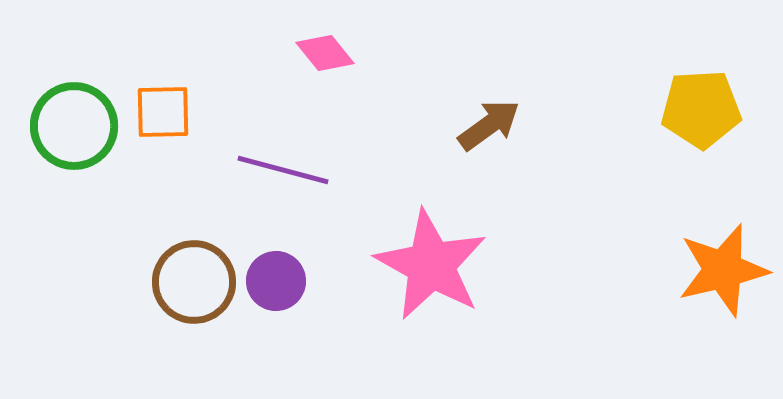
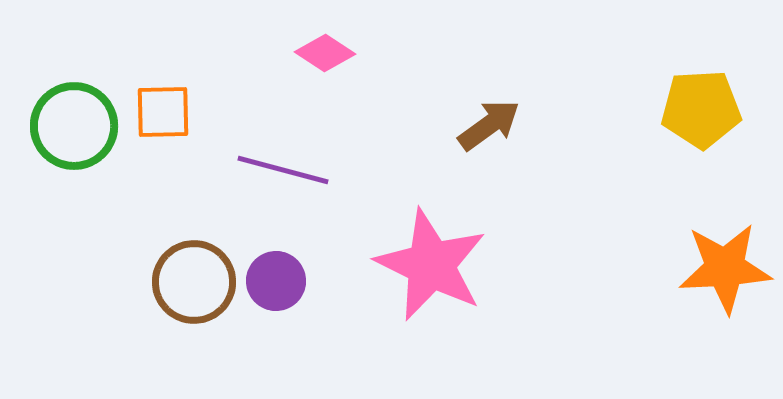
pink diamond: rotated 18 degrees counterclockwise
pink star: rotated 3 degrees counterclockwise
orange star: moved 2 px right, 2 px up; rotated 10 degrees clockwise
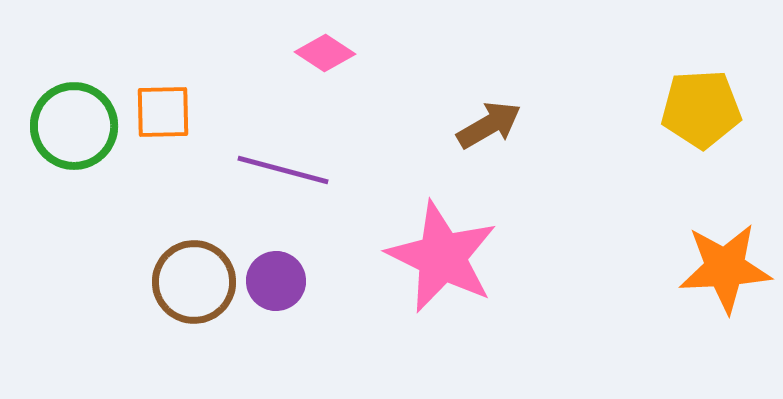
brown arrow: rotated 6 degrees clockwise
pink star: moved 11 px right, 8 px up
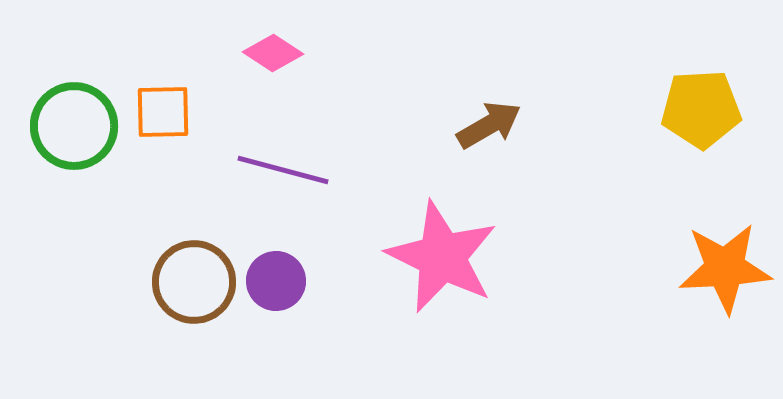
pink diamond: moved 52 px left
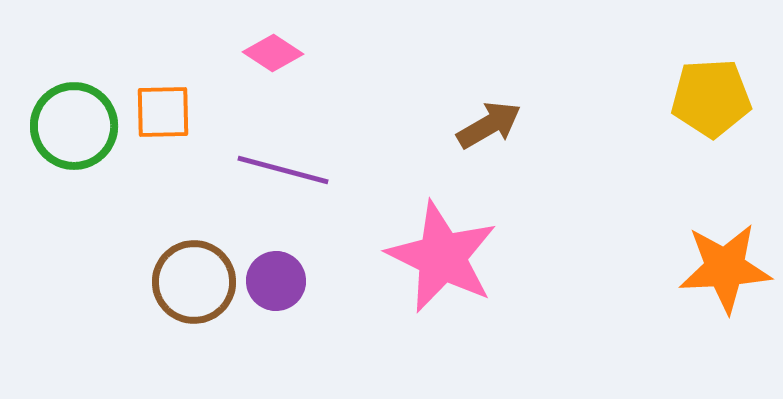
yellow pentagon: moved 10 px right, 11 px up
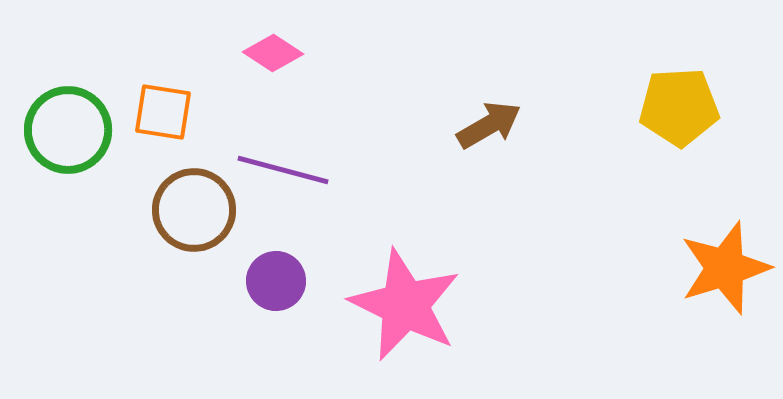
yellow pentagon: moved 32 px left, 9 px down
orange square: rotated 10 degrees clockwise
green circle: moved 6 px left, 4 px down
pink star: moved 37 px left, 48 px down
orange star: rotated 14 degrees counterclockwise
brown circle: moved 72 px up
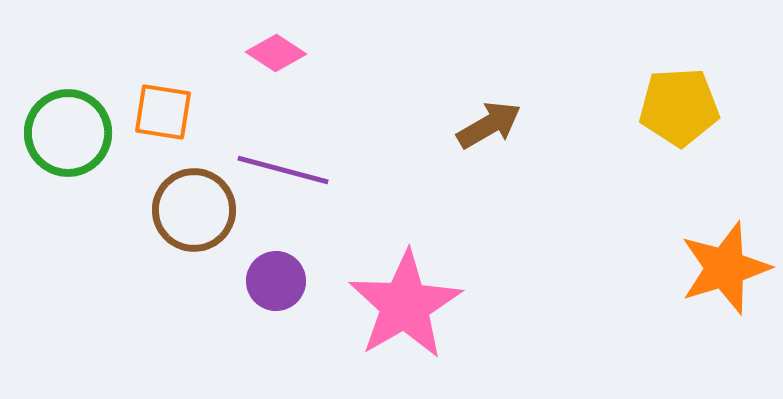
pink diamond: moved 3 px right
green circle: moved 3 px down
pink star: rotated 16 degrees clockwise
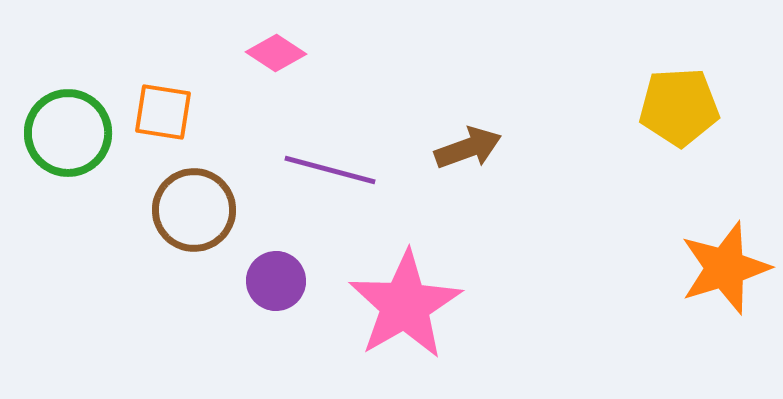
brown arrow: moved 21 px left, 23 px down; rotated 10 degrees clockwise
purple line: moved 47 px right
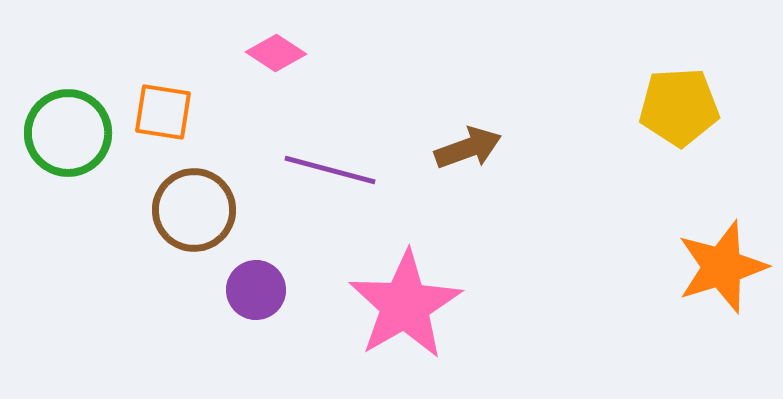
orange star: moved 3 px left, 1 px up
purple circle: moved 20 px left, 9 px down
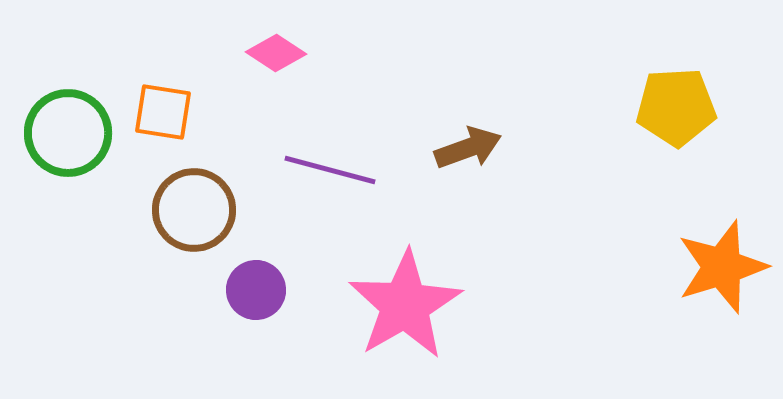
yellow pentagon: moved 3 px left
